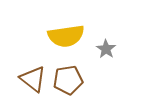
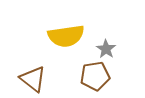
brown pentagon: moved 27 px right, 4 px up
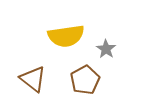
brown pentagon: moved 10 px left, 4 px down; rotated 20 degrees counterclockwise
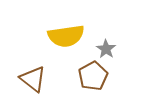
brown pentagon: moved 8 px right, 4 px up
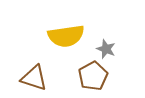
gray star: rotated 12 degrees counterclockwise
brown triangle: moved 1 px right, 1 px up; rotated 20 degrees counterclockwise
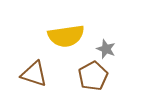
brown triangle: moved 4 px up
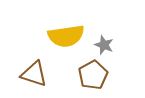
gray star: moved 2 px left, 4 px up
brown pentagon: moved 1 px up
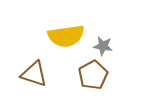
gray star: moved 1 px left, 1 px down; rotated 12 degrees counterclockwise
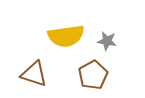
gray star: moved 4 px right, 5 px up
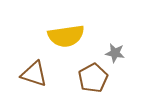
gray star: moved 8 px right, 12 px down
brown pentagon: moved 3 px down
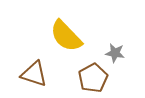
yellow semicircle: rotated 54 degrees clockwise
